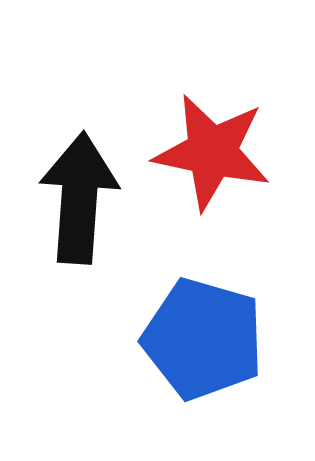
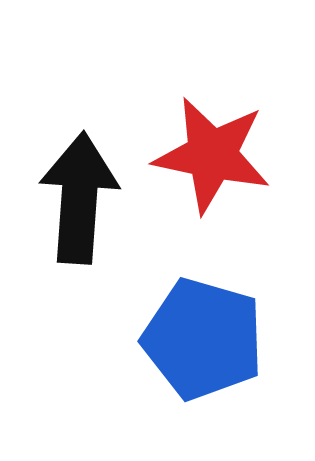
red star: moved 3 px down
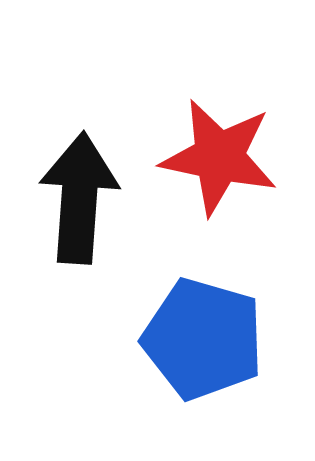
red star: moved 7 px right, 2 px down
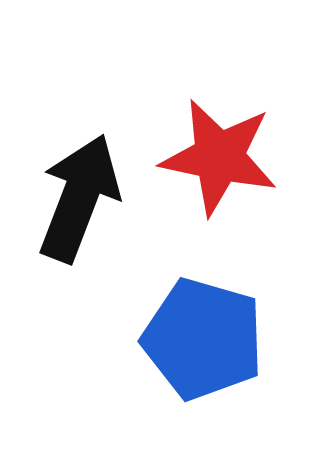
black arrow: rotated 17 degrees clockwise
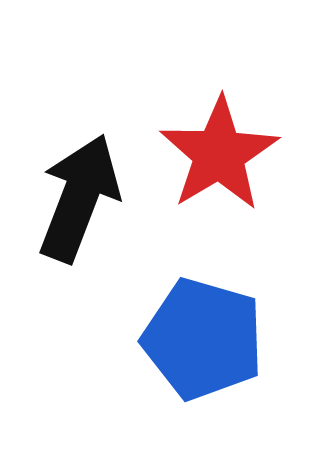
red star: moved 3 px up; rotated 29 degrees clockwise
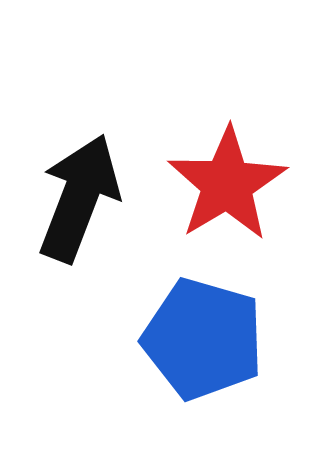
red star: moved 8 px right, 30 px down
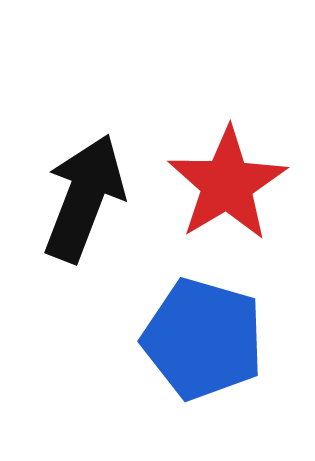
black arrow: moved 5 px right
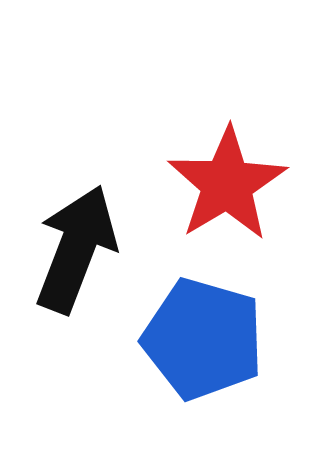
black arrow: moved 8 px left, 51 px down
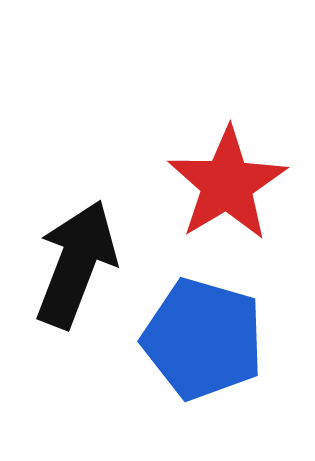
black arrow: moved 15 px down
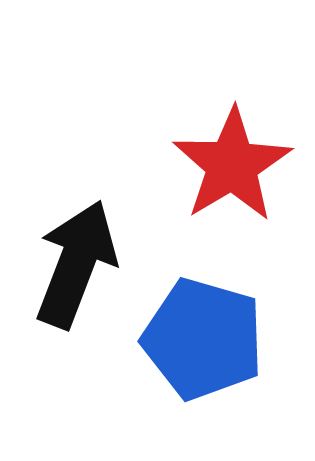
red star: moved 5 px right, 19 px up
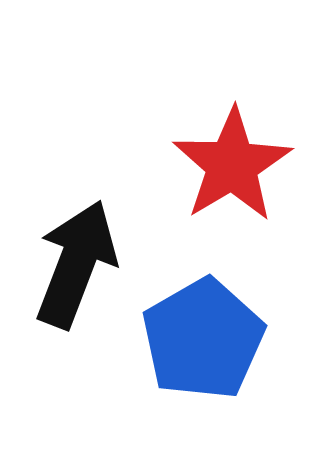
blue pentagon: rotated 26 degrees clockwise
